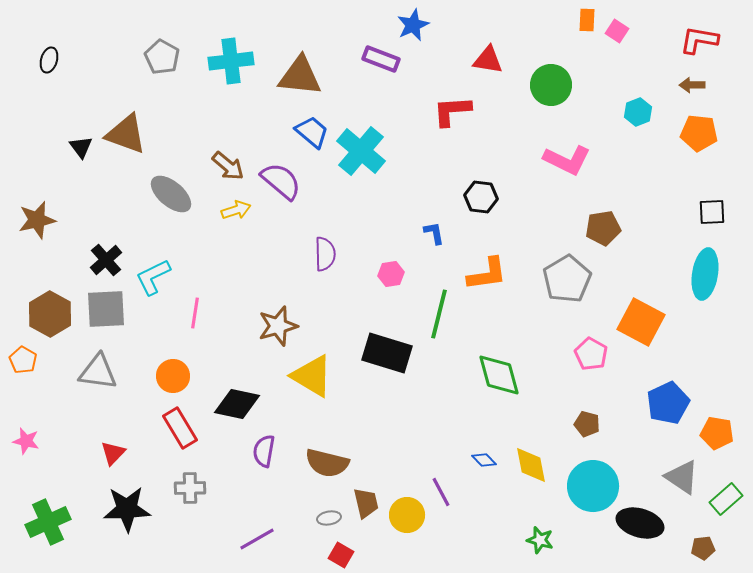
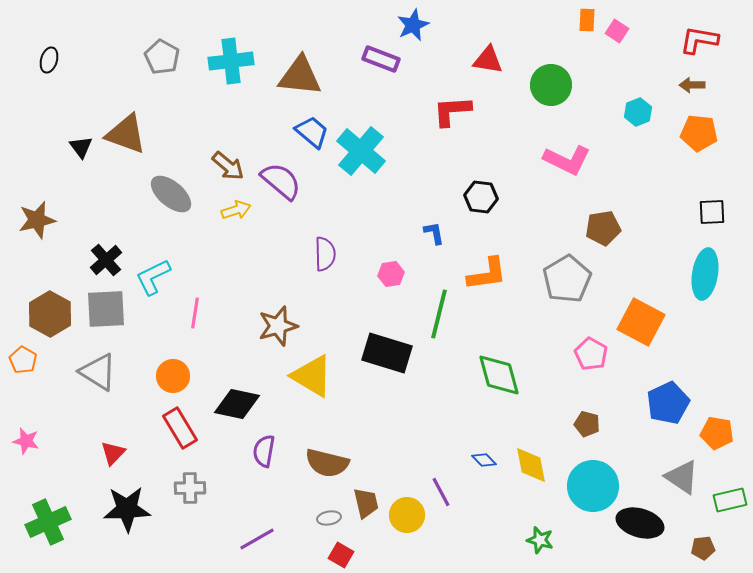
gray triangle at (98, 372): rotated 24 degrees clockwise
green rectangle at (726, 499): moved 4 px right, 1 px down; rotated 28 degrees clockwise
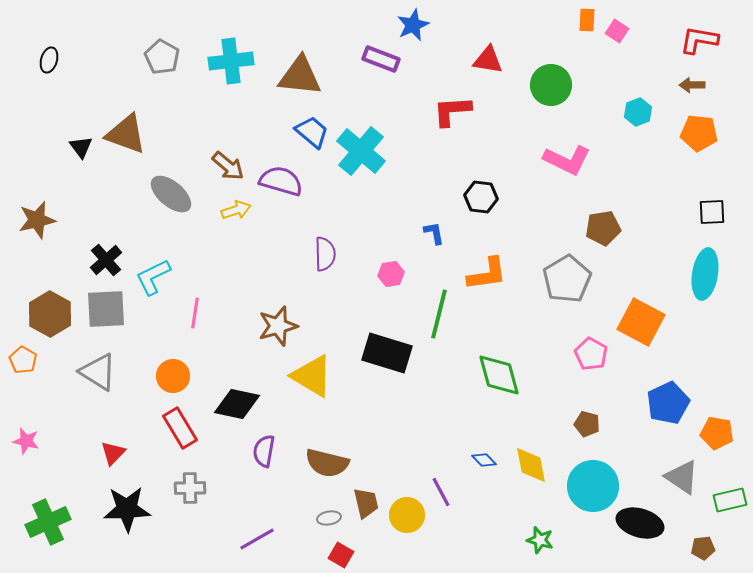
purple semicircle at (281, 181): rotated 24 degrees counterclockwise
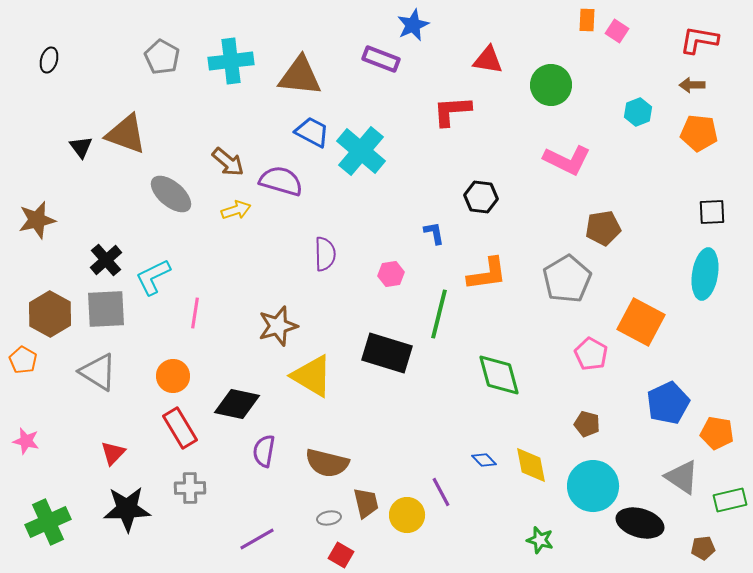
blue trapezoid at (312, 132): rotated 12 degrees counterclockwise
brown arrow at (228, 166): moved 4 px up
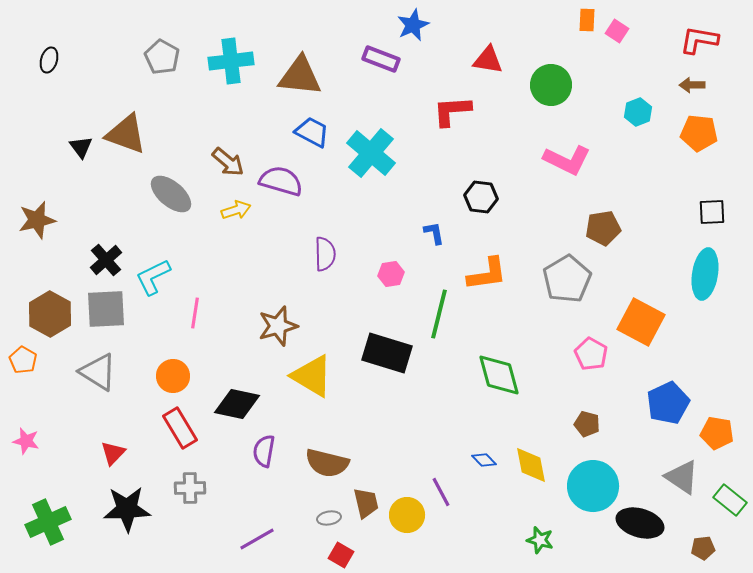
cyan cross at (361, 151): moved 10 px right, 2 px down
green rectangle at (730, 500): rotated 52 degrees clockwise
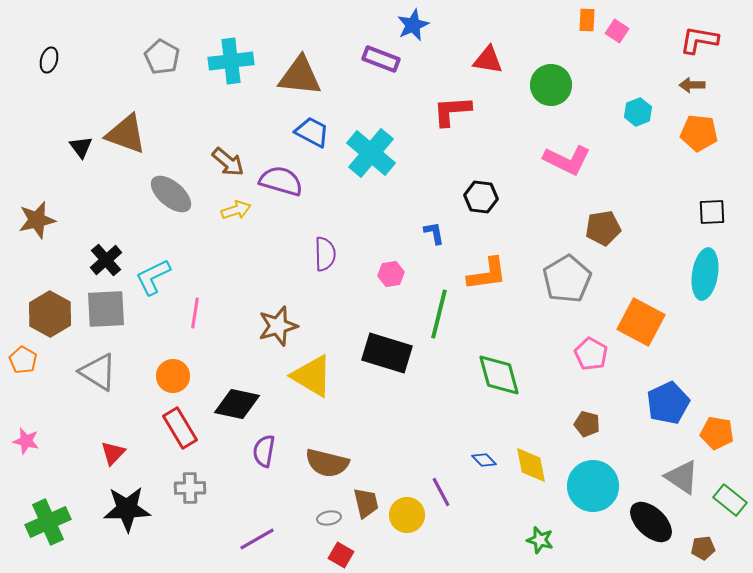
black ellipse at (640, 523): moved 11 px right, 1 px up; rotated 27 degrees clockwise
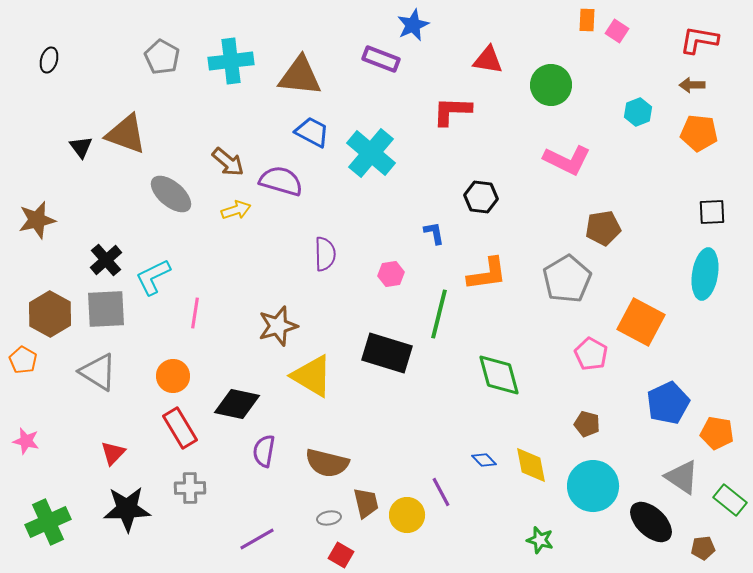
red L-shape at (452, 111): rotated 6 degrees clockwise
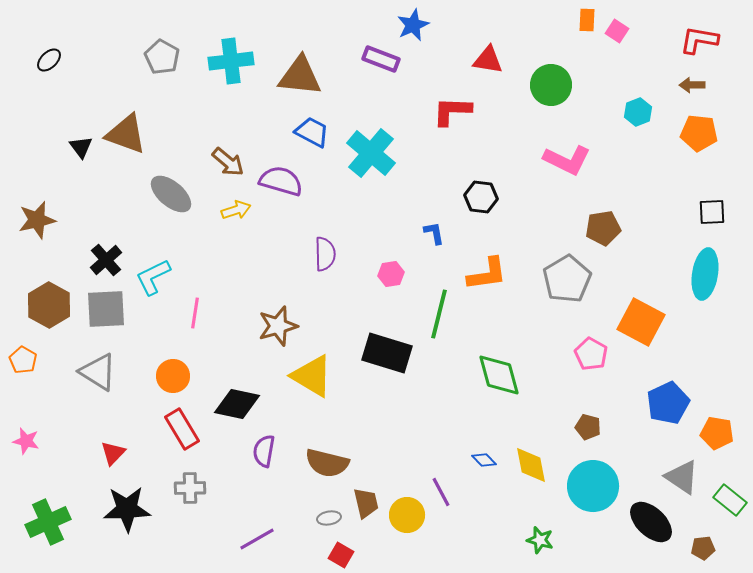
black ellipse at (49, 60): rotated 30 degrees clockwise
brown hexagon at (50, 314): moved 1 px left, 9 px up
brown pentagon at (587, 424): moved 1 px right, 3 px down
red rectangle at (180, 428): moved 2 px right, 1 px down
